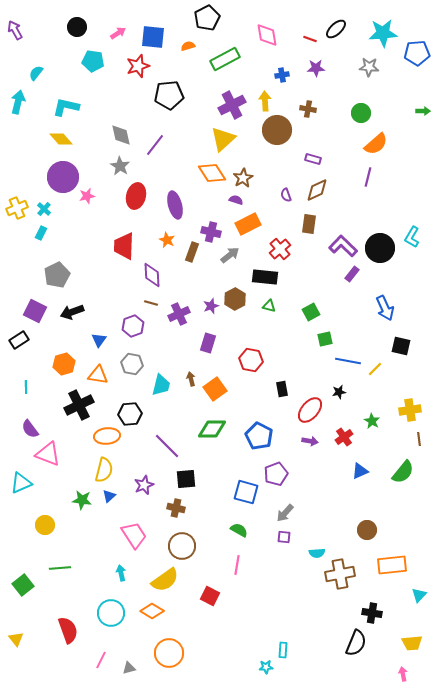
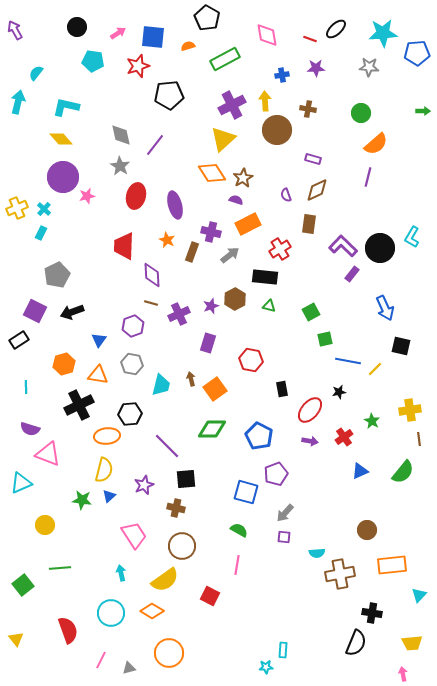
black pentagon at (207, 18): rotated 15 degrees counterclockwise
red cross at (280, 249): rotated 10 degrees clockwise
purple semicircle at (30, 429): rotated 36 degrees counterclockwise
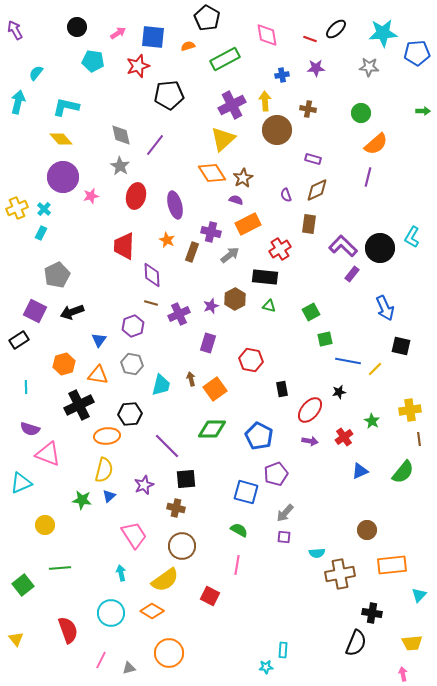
pink star at (87, 196): moved 4 px right
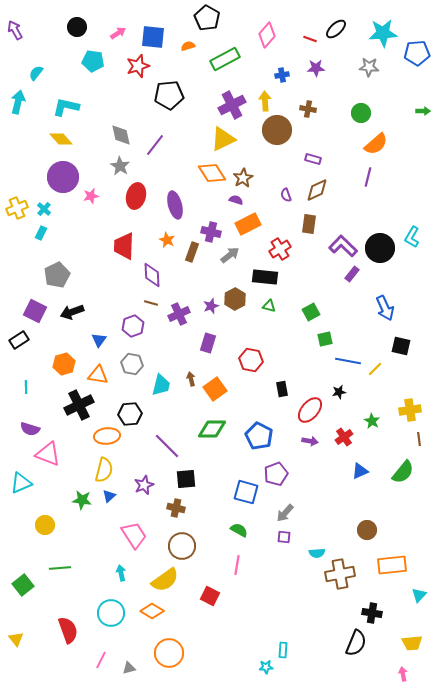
pink diamond at (267, 35): rotated 50 degrees clockwise
yellow triangle at (223, 139): rotated 16 degrees clockwise
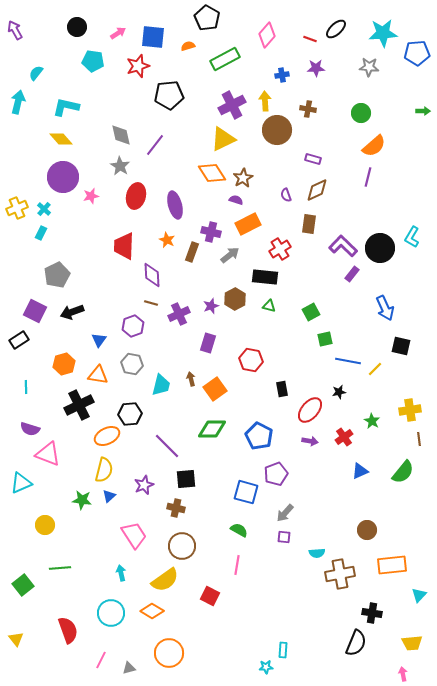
orange semicircle at (376, 144): moved 2 px left, 2 px down
orange ellipse at (107, 436): rotated 20 degrees counterclockwise
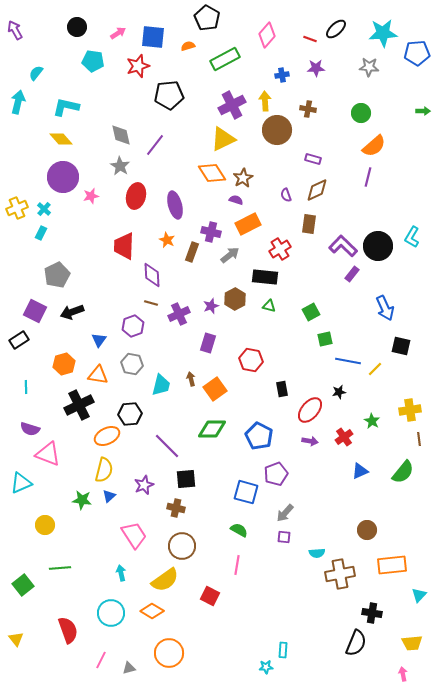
black circle at (380, 248): moved 2 px left, 2 px up
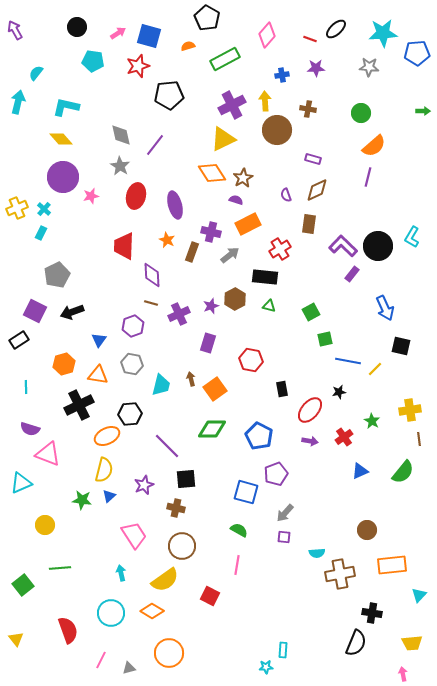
blue square at (153, 37): moved 4 px left, 1 px up; rotated 10 degrees clockwise
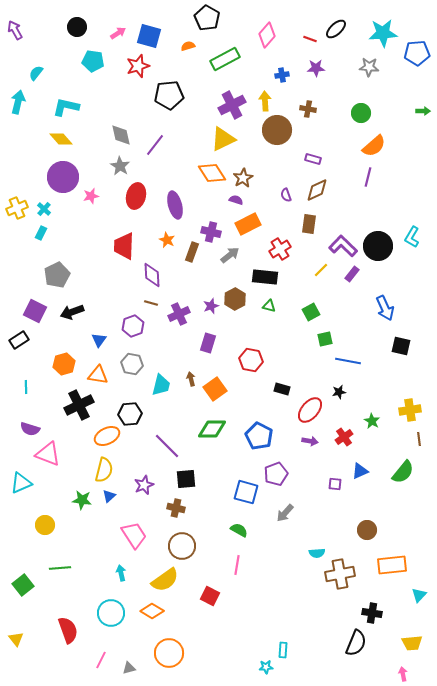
yellow line at (375, 369): moved 54 px left, 99 px up
black rectangle at (282, 389): rotated 63 degrees counterclockwise
purple square at (284, 537): moved 51 px right, 53 px up
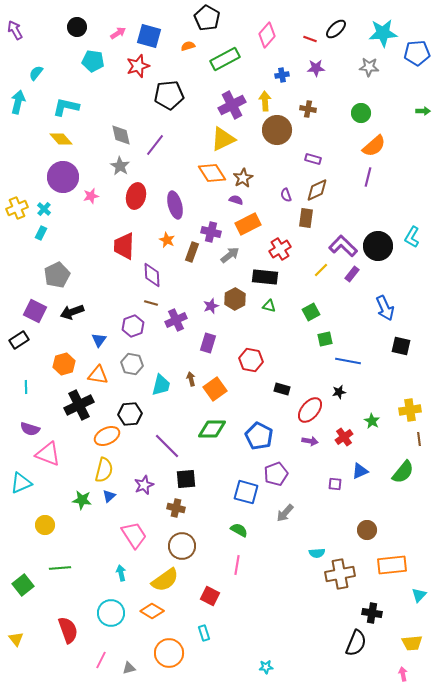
brown rectangle at (309, 224): moved 3 px left, 6 px up
purple cross at (179, 314): moved 3 px left, 6 px down
cyan rectangle at (283, 650): moved 79 px left, 17 px up; rotated 21 degrees counterclockwise
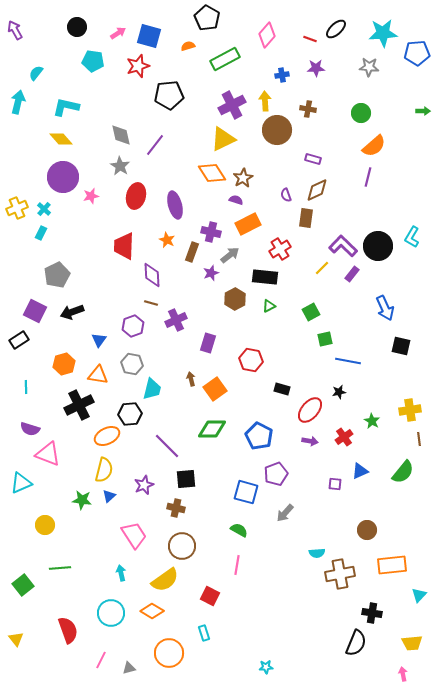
yellow line at (321, 270): moved 1 px right, 2 px up
purple star at (211, 306): moved 33 px up
green triangle at (269, 306): rotated 40 degrees counterclockwise
cyan trapezoid at (161, 385): moved 9 px left, 4 px down
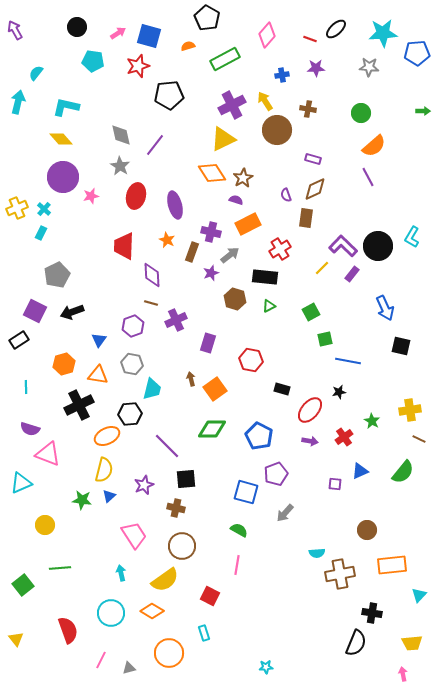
yellow arrow at (265, 101): rotated 30 degrees counterclockwise
purple line at (368, 177): rotated 42 degrees counterclockwise
brown diamond at (317, 190): moved 2 px left, 1 px up
brown hexagon at (235, 299): rotated 15 degrees counterclockwise
brown line at (419, 439): rotated 56 degrees counterclockwise
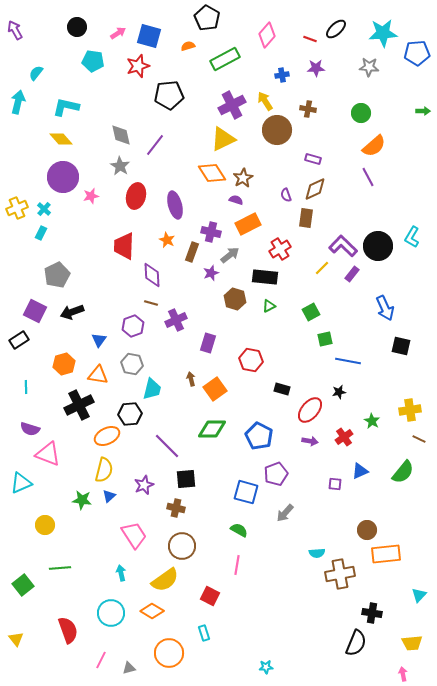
orange rectangle at (392, 565): moved 6 px left, 11 px up
